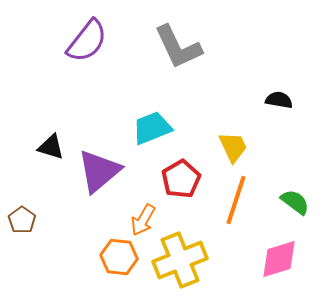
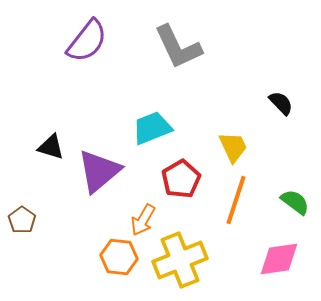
black semicircle: moved 2 px right, 3 px down; rotated 36 degrees clockwise
pink diamond: rotated 9 degrees clockwise
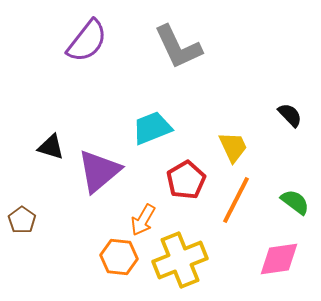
black semicircle: moved 9 px right, 12 px down
red pentagon: moved 5 px right, 1 px down
orange line: rotated 9 degrees clockwise
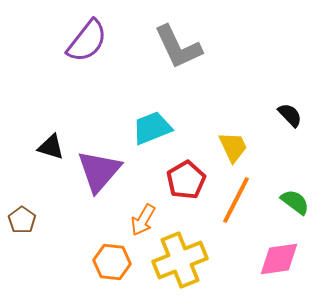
purple triangle: rotated 9 degrees counterclockwise
orange hexagon: moved 7 px left, 5 px down
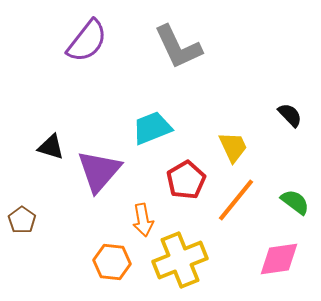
orange line: rotated 12 degrees clockwise
orange arrow: rotated 40 degrees counterclockwise
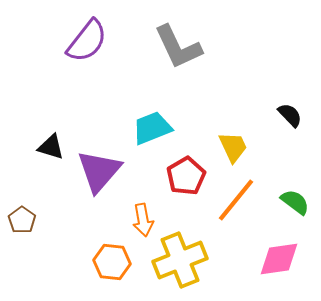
red pentagon: moved 4 px up
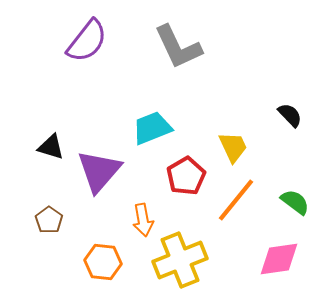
brown pentagon: moved 27 px right
orange hexagon: moved 9 px left
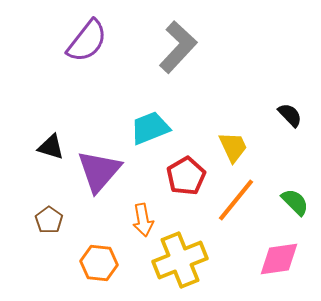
gray L-shape: rotated 112 degrees counterclockwise
cyan trapezoid: moved 2 px left
green semicircle: rotated 8 degrees clockwise
orange hexagon: moved 4 px left, 1 px down
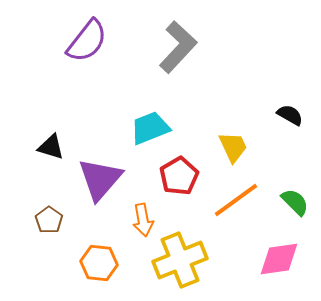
black semicircle: rotated 16 degrees counterclockwise
purple triangle: moved 1 px right, 8 px down
red pentagon: moved 7 px left
orange line: rotated 15 degrees clockwise
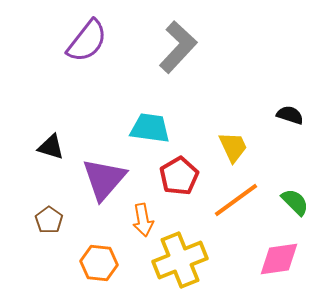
black semicircle: rotated 12 degrees counterclockwise
cyan trapezoid: rotated 30 degrees clockwise
purple triangle: moved 4 px right
